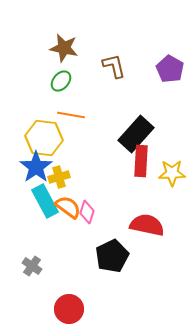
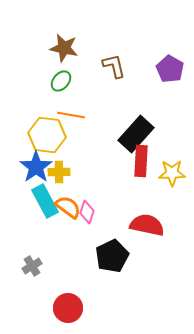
yellow hexagon: moved 3 px right, 3 px up
yellow cross: moved 5 px up; rotated 15 degrees clockwise
gray cross: rotated 24 degrees clockwise
red circle: moved 1 px left, 1 px up
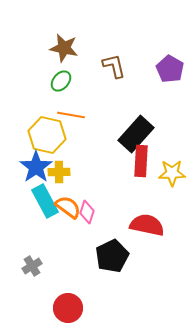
yellow hexagon: rotated 6 degrees clockwise
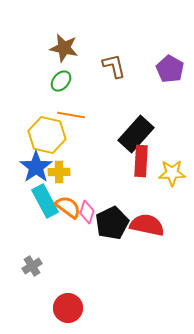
black pentagon: moved 33 px up
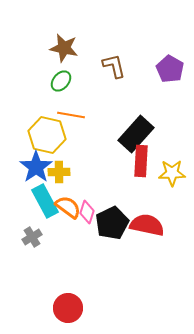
gray cross: moved 29 px up
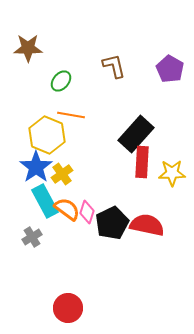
brown star: moved 36 px left; rotated 12 degrees counterclockwise
yellow hexagon: rotated 9 degrees clockwise
red rectangle: moved 1 px right, 1 px down
yellow cross: moved 3 px right, 2 px down; rotated 35 degrees counterclockwise
orange semicircle: moved 1 px left, 2 px down
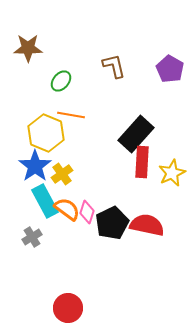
yellow hexagon: moved 1 px left, 2 px up
blue star: moved 1 px left, 1 px up
yellow star: rotated 24 degrees counterclockwise
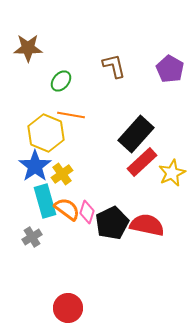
red rectangle: rotated 44 degrees clockwise
cyan rectangle: rotated 12 degrees clockwise
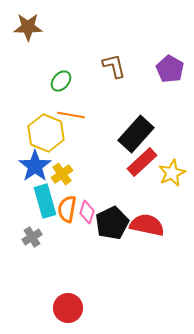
brown star: moved 21 px up
orange semicircle: rotated 116 degrees counterclockwise
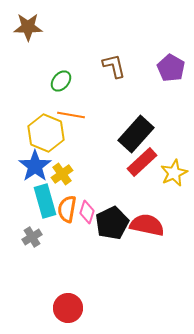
purple pentagon: moved 1 px right, 1 px up
yellow star: moved 2 px right
